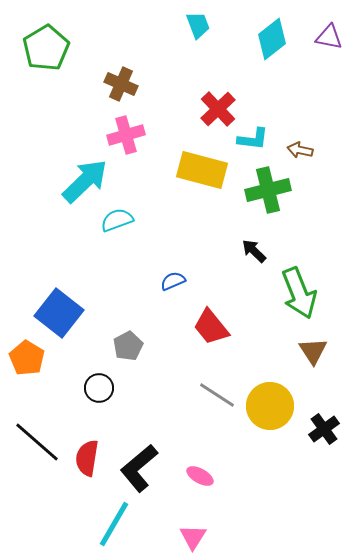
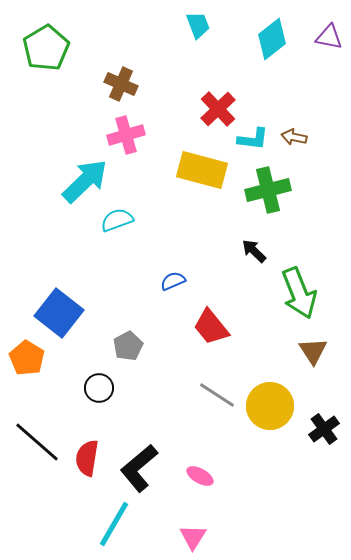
brown arrow: moved 6 px left, 13 px up
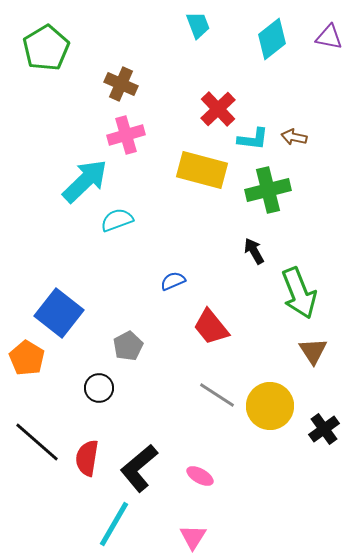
black arrow: rotated 16 degrees clockwise
